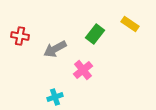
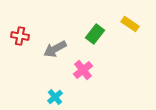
cyan cross: rotated 21 degrees counterclockwise
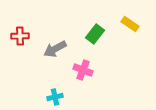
red cross: rotated 12 degrees counterclockwise
pink cross: rotated 30 degrees counterclockwise
cyan cross: rotated 28 degrees clockwise
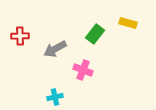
yellow rectangle: moved 2 px left, 1 px up; rotated 18 degrees counterclockwise
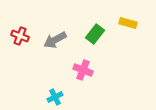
red cross: rotated 24 degrees clockwise
gray arrow: moved 9 px up
cyan cross: rotated 14 degrees counterclockwise
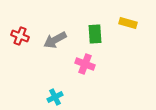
green rectangle: rotated 42 degrees counterclockwise
pink cross: moved 2 px right, 6 px up
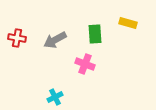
red cross: moved 3 px left, 2 px down; rotated 12 degrees counterclockwise
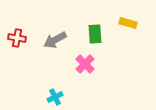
pink cross: rotated 24 degrees clockwise
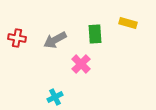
pink cross: moved 4 px left
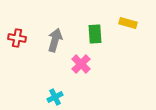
gray arrow: rotated 135 degrees clockwise
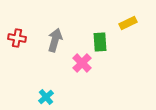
yellow rectangle: rotated 42 degrees counterclockwise
green rectangle: moved 5 px right, 8 px down
pink cross: moved 1 px right, 1 px up
cyan cross: moved 9 px left; rotated 14 degrees counterclockwise
